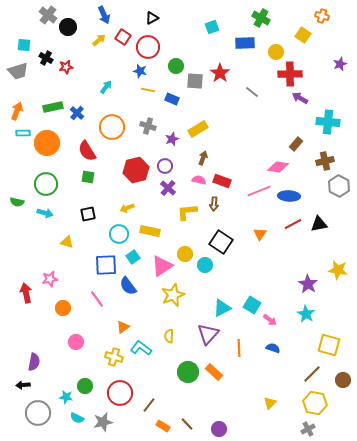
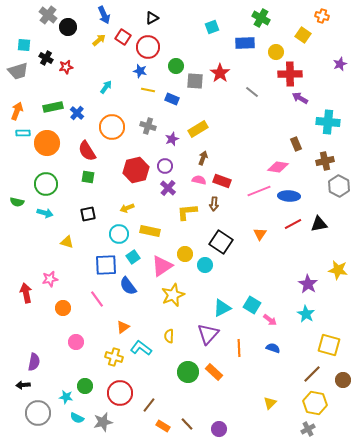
brown rectangle at (296, 144): rotated 64 degrees counterclockwise
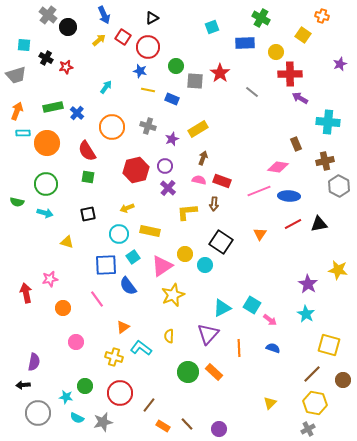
gray trapezoid at (18, 71): moved 2 px left, 4 px down
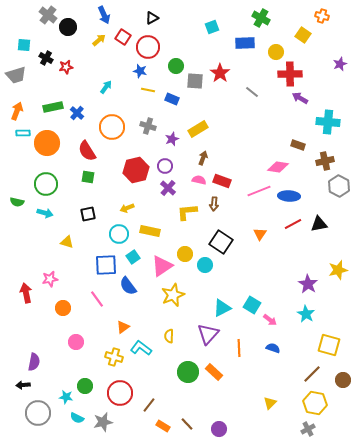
brown rectangle at (296, 144): moved 2 px right, 1 px down; rotated 48 degrees counterclockwise
yellow star at (338, 270): rotated 24 degrees counterclockwise
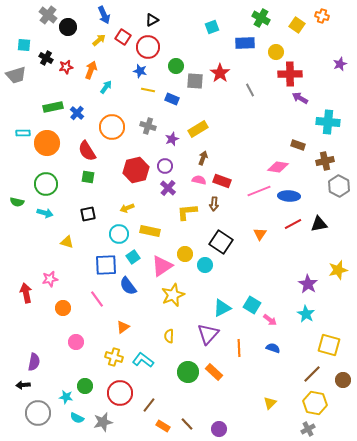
black triangle at (152, 18): moved 2 px down
yellow square at (303, 35): moved 6 px left, 10 px up
gray line at (252, 92): moved 2 px left, 2 px up; rotated 24 degrees clockwise
orange arrow at (17, 111): moved 74 px right, 41 px up
cyan L-shape at (141, 348): moved 2 px right, 12 px down
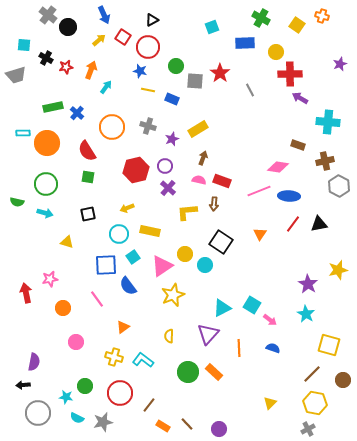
red line at (293, 224): rotated 24 degrees counterclockwise
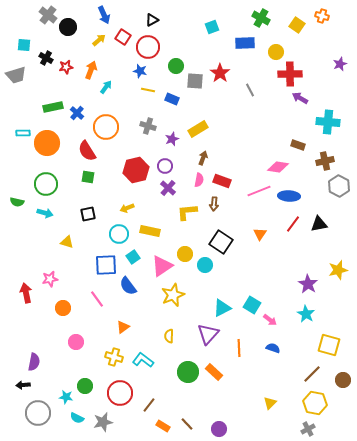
orange circle at (112, 127): moved 6 px left
pink semicircle at (199, 180): rotated 88 degrees clockwise
